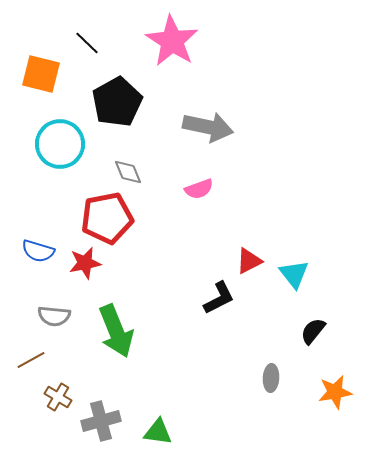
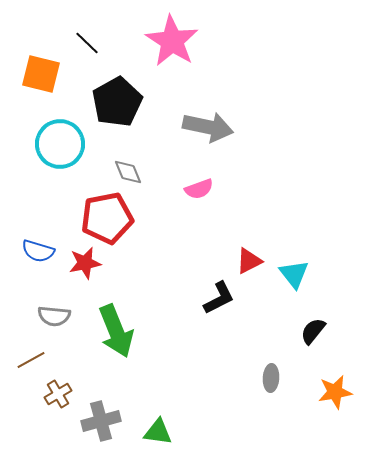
brown cross: moved 3 px up; rotated 28 degrees clockwise
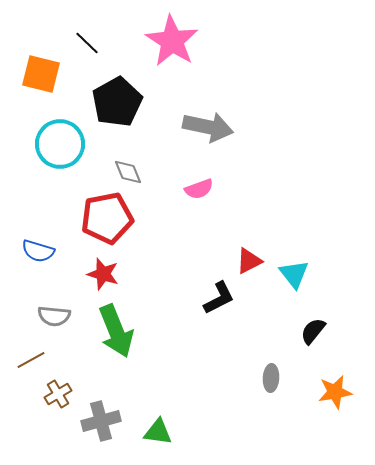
red star: moved 18 px right, 11 px down; rotated 28 degrees clockwise
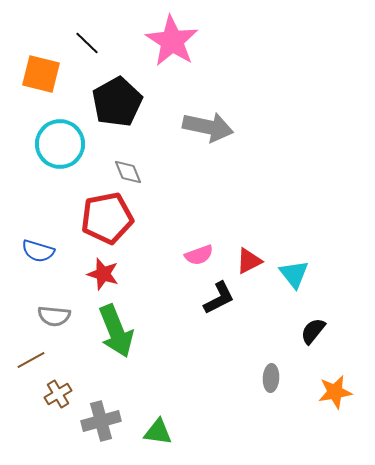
pink semicircle: moved 66 px down
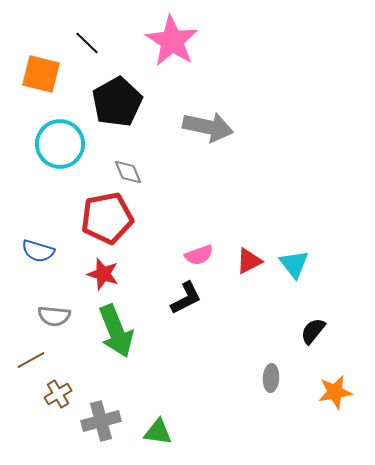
cyan triangle: moved 10 px up
black L-shape: moved 33 px left
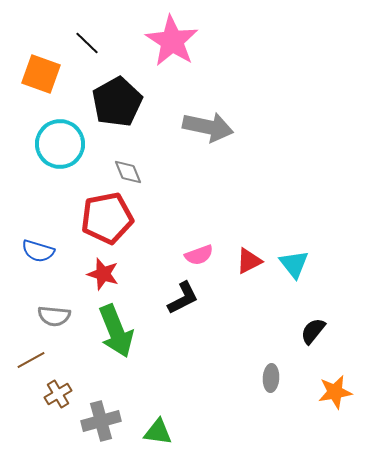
orange square: rotated 6 degrees clockwise
black L-shape: moved 3 px left
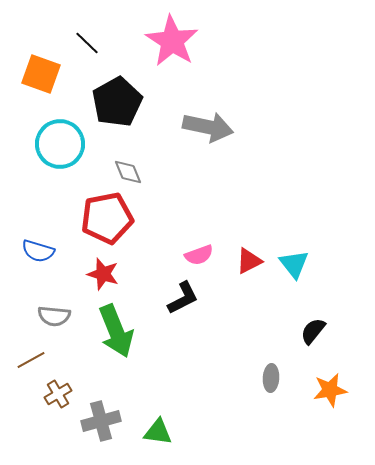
orange star: moved 5 px left, 2 px up
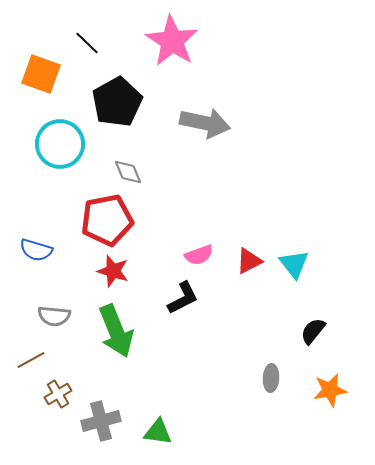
gray arrow: moved 3 px left, 4 px up
red pentagon: moved 2 px down
blue semicircle: moved 2 px left, 1 px up
red star: moved 10 px right, 3 px up
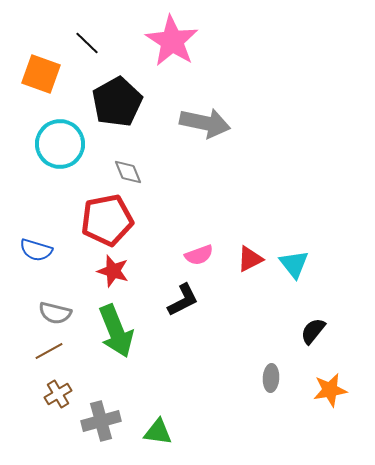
red triangle: moved 1 px right, 2 px up
black L-shape: moved 2 px down
gray semicircle: moved 1 px right, 3 px up; rotated 8 degrees clockwise
brown line: moved 18 px right, 9 px up
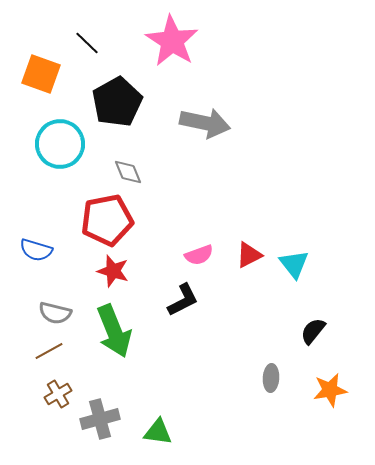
red triangle: moved 1 px left, 4 px up
green arrow: moved 2 px left
gray cross: moved 1 px left, 2 px up
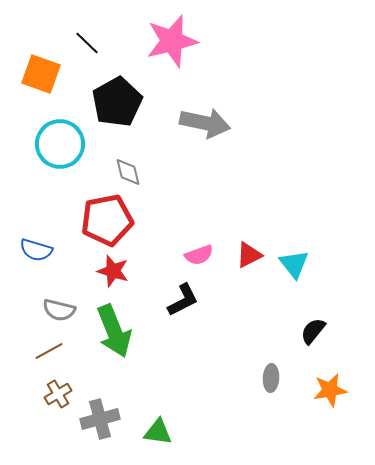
pink star: rotated 26 degrees clockwise
gray diamond: rotated 8 degrees clockwise
gray semicircle: moved 4 px right, 3 px up
